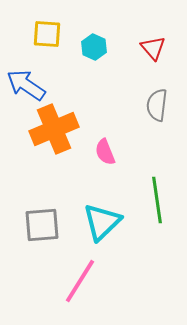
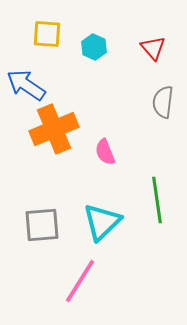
gray semicircle: moved 6 px right, 3 px up
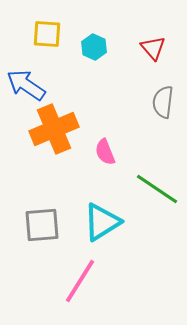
green line: moved 11 px up; rotated 48 degrees counterclockwise
cyan triangle: rotated 12 degrees clockwise
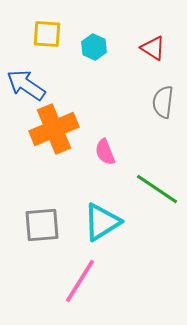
red triangle: rotated 16 degrees counterclockwise
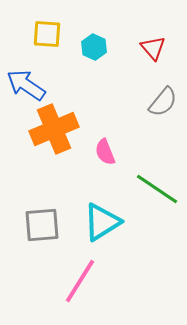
red triangle: rotated 16 degrees clockwise
gray semicircle: rotated 148 degrees counterclockwise
